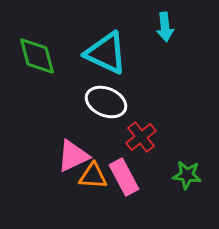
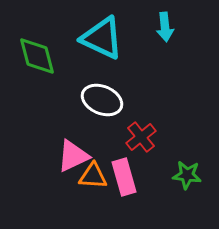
cyan triangle: moved 4 px left, 15 px up
white ellipse: moved 4 px left, 2 px up
pink rectangle: rotated 12 degrees clockwise
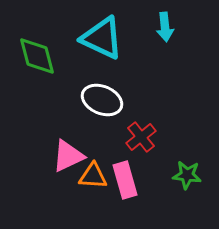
pink triangle: moved 5 px left
pink rectangle: moved 1 px right, 3 px down
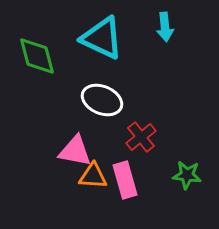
pink triangle: moved 7 px right, 5 px up; rotated 36 degrees clockwise
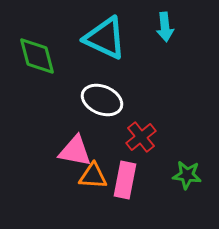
cyan triangle: moved 3 px right
pink rectangle: rotated 27 degrees clockwise
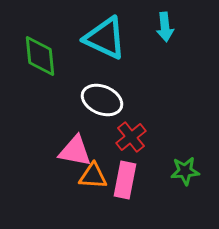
green diamond: moved 3 px right; rotated 9 degrees clockwise
red cross: moved 10 px left
green star: moved 2 px left, 4 px up; rotated 12 degrees counterclockwise
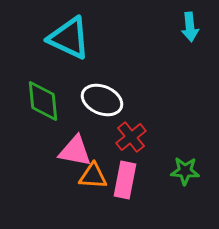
cyan arrow: moved 25 px right
cyan triangle: moved 36 px left
green diamond: moved 3 px right, 45 px down
green star: rotated 8 degrees clockwise
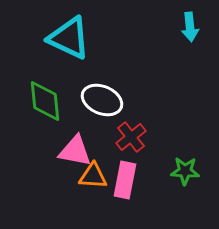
green diamond: moved 2 px right
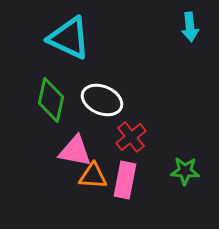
green diamond: moved 6 px right, 1 px up; rotated 18 degrees clockwise
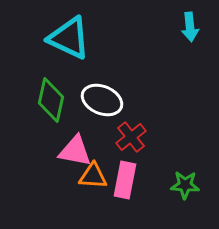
green star: moved 14 px down
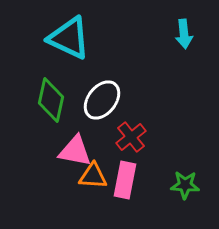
cyan arrow: moved 6 px left, 7 px down
white ellipse: rotated 75 degrees counterclockwise
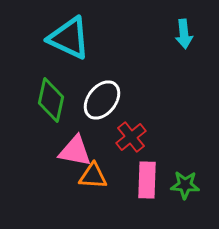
pink rectangle: moved 22 px right; rotated 9 degrees counterclockwise
